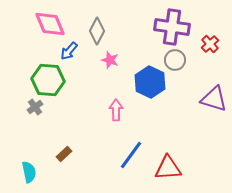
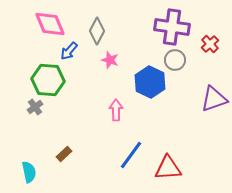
purple triangle: rotated 36 degrees counterclockwise
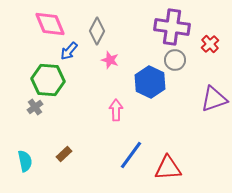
cyan semicircle: moved 4 px left, 11 px up
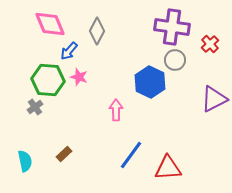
pink star: moved 31 px left, 17 px down
purple triangle: rotated 8 degrees counterclockwise
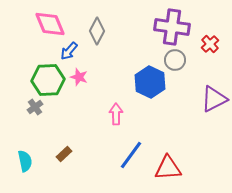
green hexagon: rotated 8 degrees counterclockwise
pink arrow: moved 4 px down
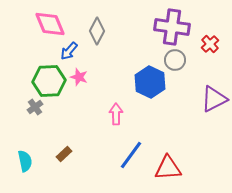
green hexagon: moved 1 px right, 1 px down
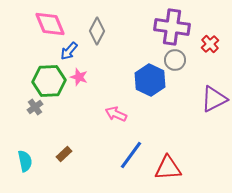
blue hexagon: moved 2 px up
pink arrow: rotated 65 degrees counterclockwise
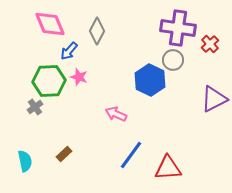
purple cross: moved 6 px right, 1 px down
gray circle: moved 2 px left
